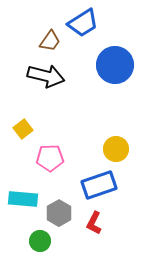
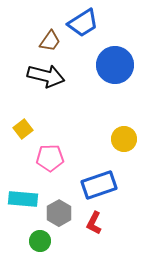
yellow circle: moved 8 px right, 10 px up
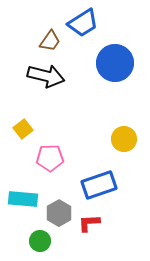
blue circle: moved 2 px up
red L-shape: moved 5 px left; rotated 60 degrees clockwise
